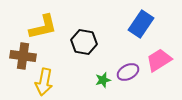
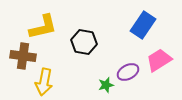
blue rectangle: moved 2 px right, 1 px down
green star: moved 3 px right, 5 px down
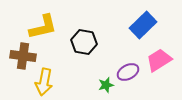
blue rectangle: rotated 12 degrees clockwise
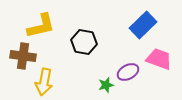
yellow L-shape: moved 2 px left, 1 px up
pink trapezoid: moved 1 px up; rotated 52 degrees clockwise
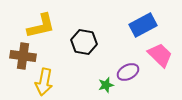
blue rectangle: rotated 16 degrees clockwise
pink trapezoid: moved 1 px right, 4 px up; rotated 24 degrees clockwise
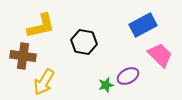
purple ellipse: moved 4 px down
yellow arrow: rotated 20 degrees clockwise
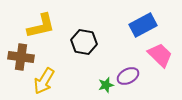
brown cross: moved 2 px left, 1 px down
yellow arrow: moved 1 px up
